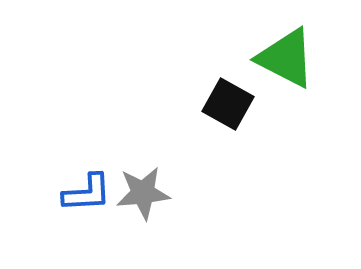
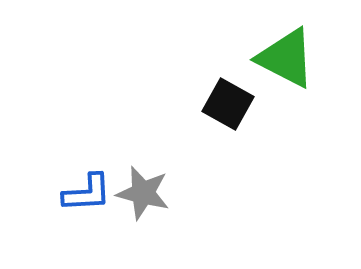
gray star: rotated 20 degrees clockwise
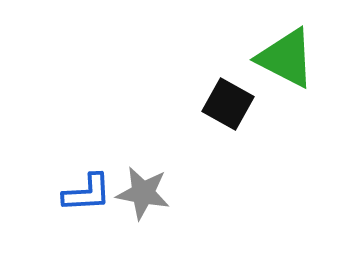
gray star: rotated 4 degrees counterclockwise
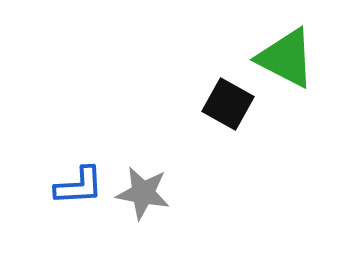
blue L-shape: moved 8 px left, 7 px up
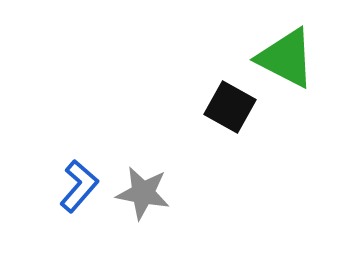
black square: moved 2 px right, 3 px down
blue L-shape: rotated 46 degrees counterclockwise
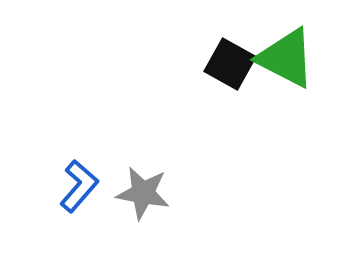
black square: moved 43 px up
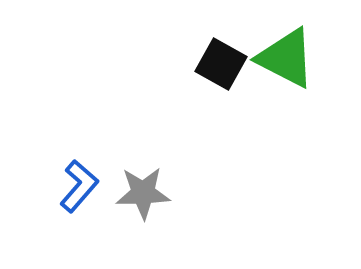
black square: moved 9 px left
gray star: rotated 12 degrees counterclockwise
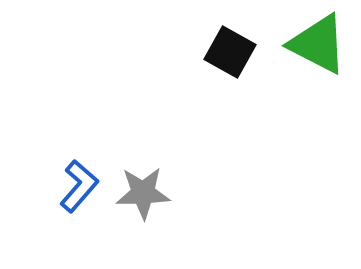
green triangle: moved 32 px right, 14 px up
black square: moved 9 px right, 12 px up
